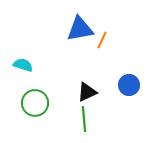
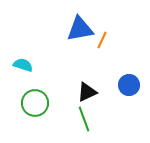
green line: rotated 15 degrees counterclockwise
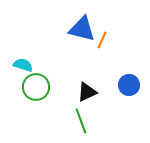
blue triangle: moved 2 px right; rotated 24 degrees clockwise
green circle: moved 1 px right, 16 px up
green line: moved 3 px left, 2 px down
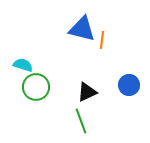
orange line: rotated 18 degrees counterclockwise
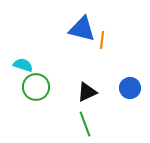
blue circle: moved 1 px right, 3 px down
green line: moved 4 px right, 3 px down
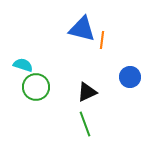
blue circle: moved 11 px up
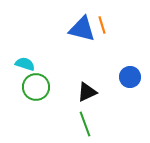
orange line: moved 15 px up; rotated 24 degrees counterclockwise
cyan semicircle: moved 2 px right, 1 px up
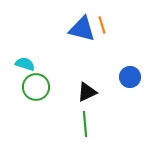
green line: rotated 15 degrees clockwise
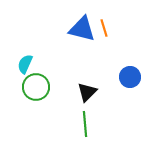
orange line: moved 2 px right, 3 px down
cyan semicircle: rotated 84 degrees counterclockwise
black triangle: rotated 20 degrees counterclockwise
